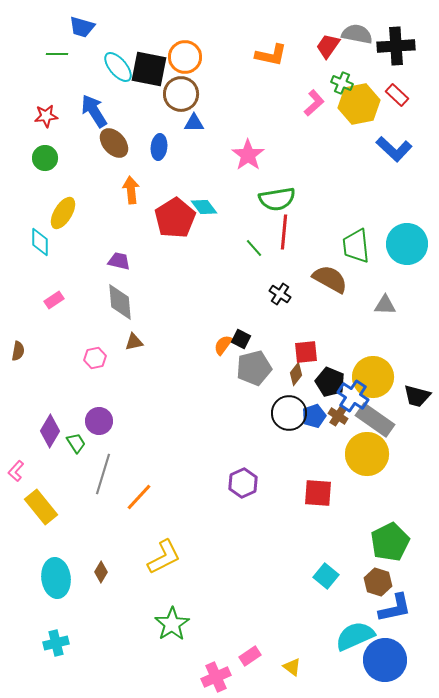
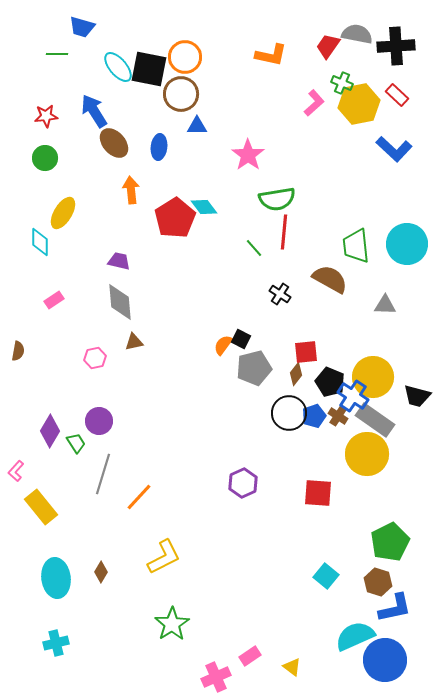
blue triangle at (194, 123): moved 3 px right, 3 px down
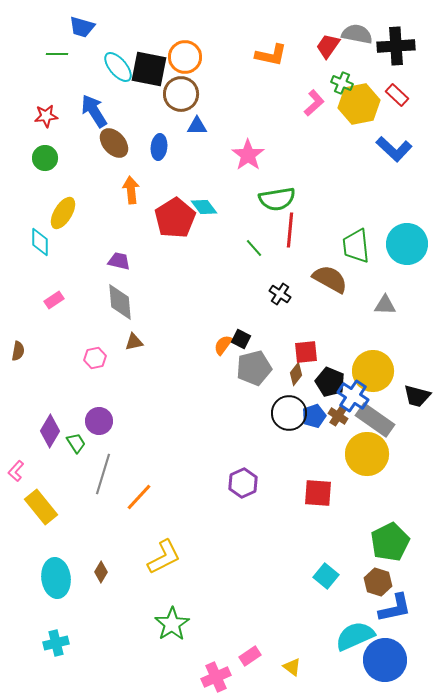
red line at (284, 232): moved 6 px right, 2 px up
yellow circle at (373, 377): moved 6 px up
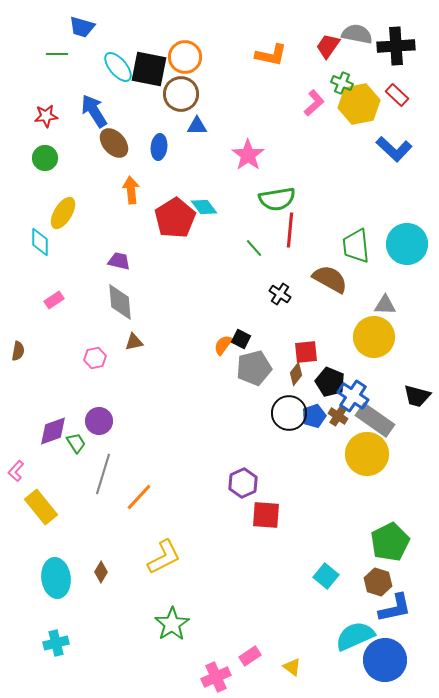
yellow circle at (373, 371): moved 1 px right, 34 px up
purple diamond at (50, 431): moved 3 px right; rotated 40 degrees clockwise
red square at (318, 493): moved 52 px left, 22 px down
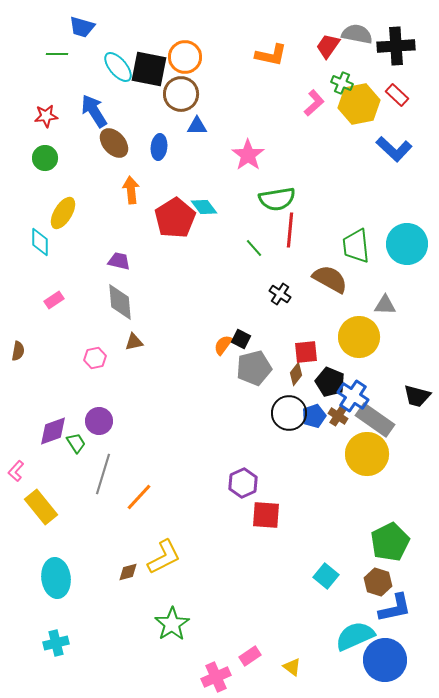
yellow circle at (374, 337): moved 15 px left
brown diamond at (101, 572): moved 27 px right; rotated 45 degrees clockwise
